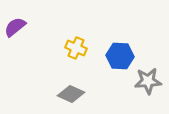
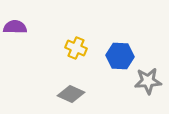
purple semicircle: rotated 40 degrees clockwise
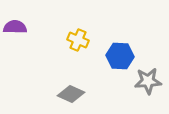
yellow cross: moved 2 px right, 8 px up
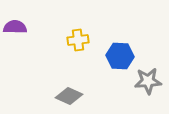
yellow cross: rotated 30 degrees counterclockwise
gray diamond: moved 2 px left, 2 px down
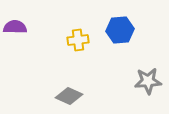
blue hexagon: moved 26 px up; rotated 8 degrees counterclockwise
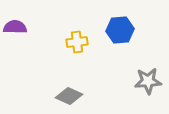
yellow cross: moved 1 px left, 2 px down
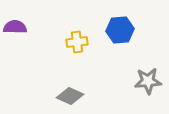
gray diamond: moved 1 px right
